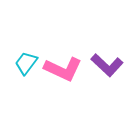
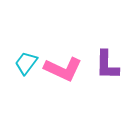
purple L-shape: rotated 48 degrees clockwise
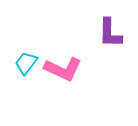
purple L-shape: moved 3 px right, 32 px up
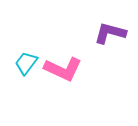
purple L-shape: rotated 104 degrees clockwise
